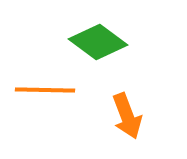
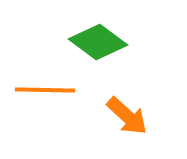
orange arrow: rotated 27 degrees counterclockwise
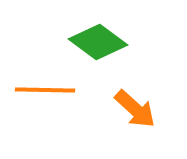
orange arrow: moved 8 px right, 7 px up
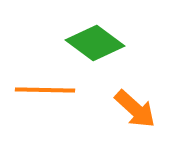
green diamond: moved 3 px left, 1 px down
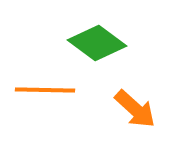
green diamond: moved 2 px right
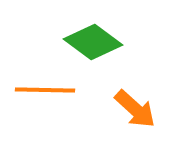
green diamond: moved 4 px left, 1 px up
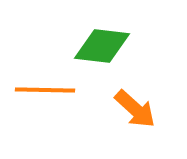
green diamond: moved 9 px right, 4 px down; rotated 30 degrees counterclockwise
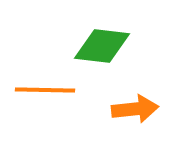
orange arrow: rotated 48 degrees counterclockwise
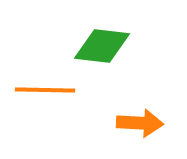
orange arrow: moved 5 px right, 14 px down; rotated 9 degrees clockwise
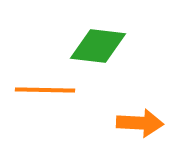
green diamond: moved 4 px left
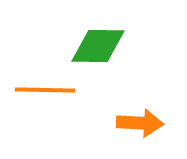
green diamond: rotated 6 degrees counterclockwise
